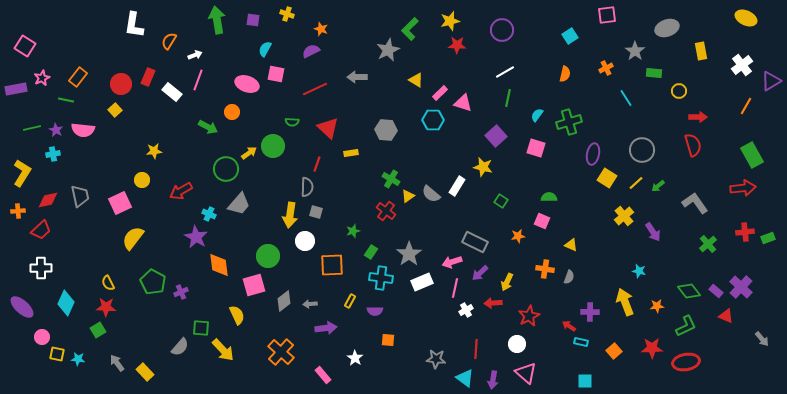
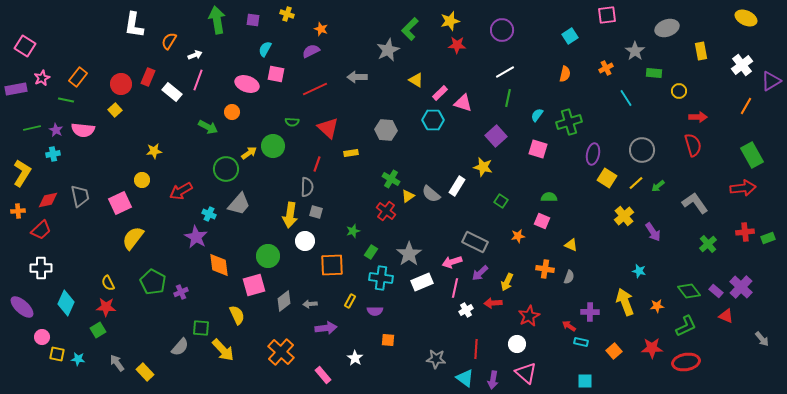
pink square at (536, 148): moved 2 px right, 1 px down
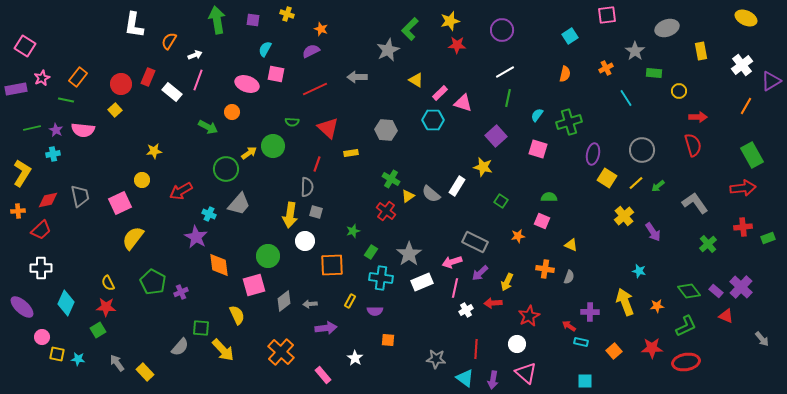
red cross at (745, 232): moved 2 px left, 5 px up
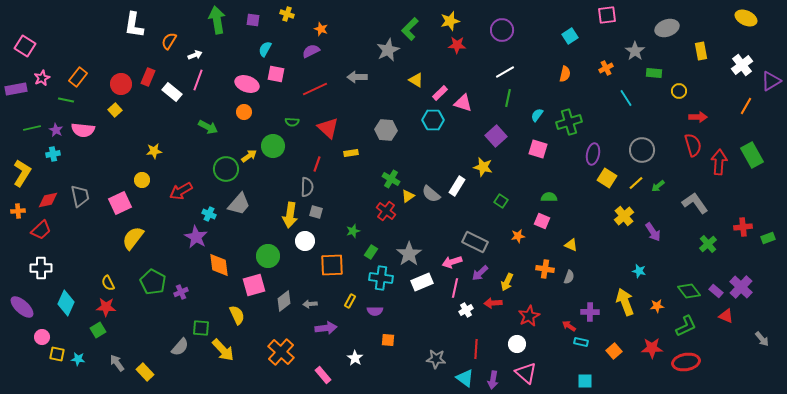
orange circle at (232, 112): moved 12 px right
yellow arrow at (249, 153): moved 3 px down
red arrow at (743, 188): moved 24 px left, 26 px up; rotated 80 degrees counterclockwise
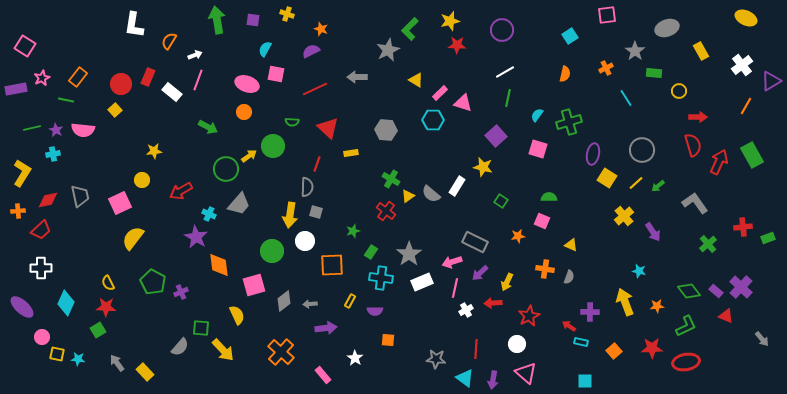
yellow rectangle at (701, 51): rotated 18 degrees counterclockwise
red arrow at (719, 162): rotated 20 degrees clockwise
green circle at (268, 256): moved 4 px right, 5 px up
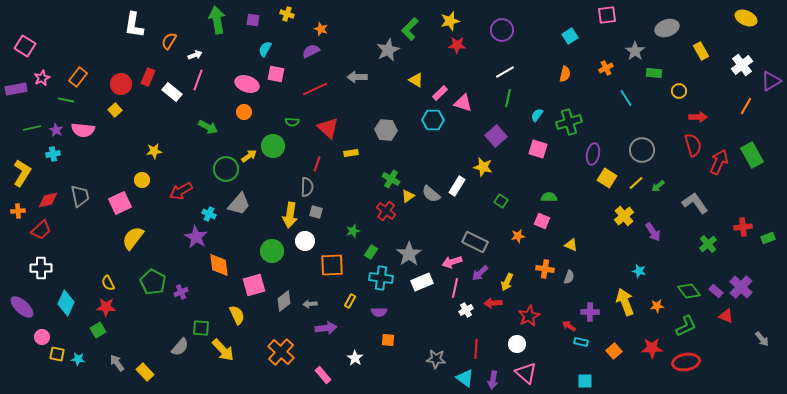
purple semicircle at (375, 311): moved 4 px right, 1 px down
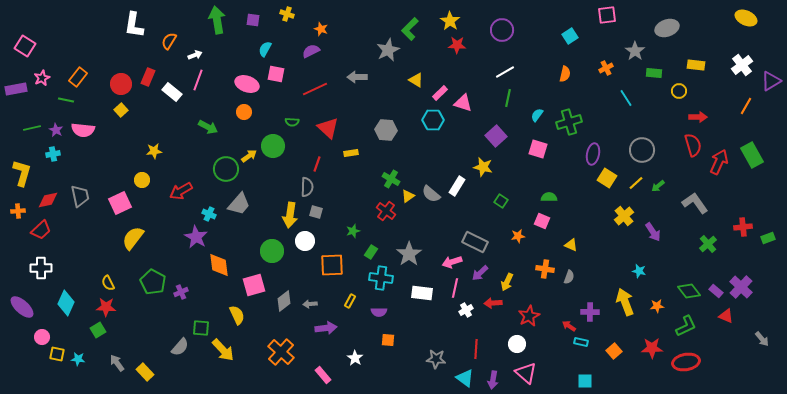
yellow star at (450, 21): rotated 24 degrees counterclockwise
yellow rectangle at (701, 51): moved 5 px left, 14 px down; rotated 54 degrees counterclockwise
yellow square at (115, 110): moved 6 px right
yellow L-shape at (22, 173): rotated 16 degrees counterclockwise
white rectangle at (422, 282): moved 11 px down; rotated 30 degrees clockwise
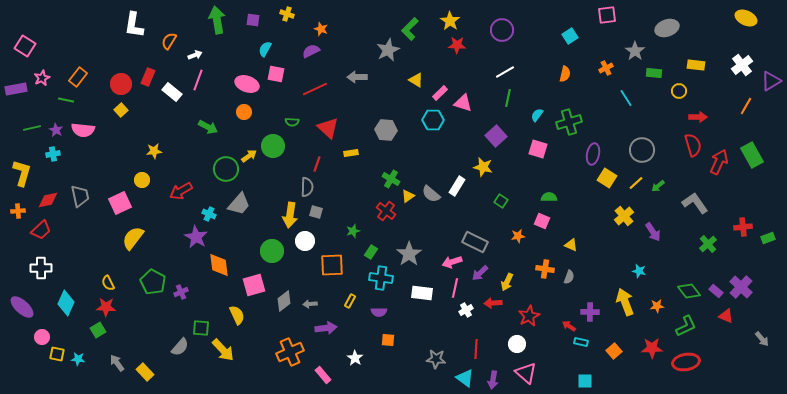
orange cross at (281, 352): moved 9 px right; rotated 24 degrees clockwise
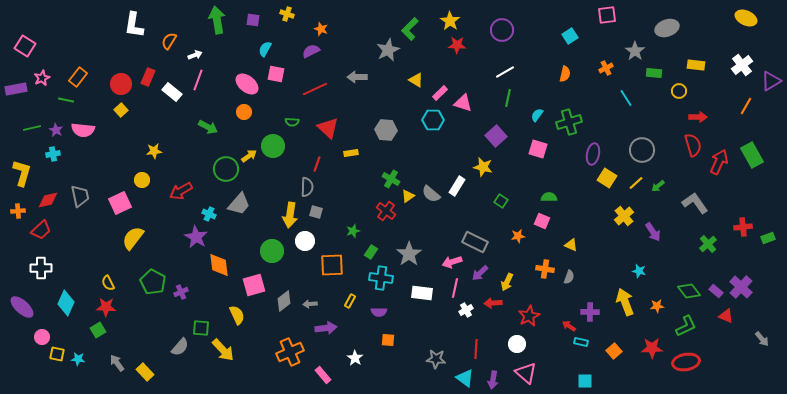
pink ellipse at (247, 84): rotated 20 degrees clockwise
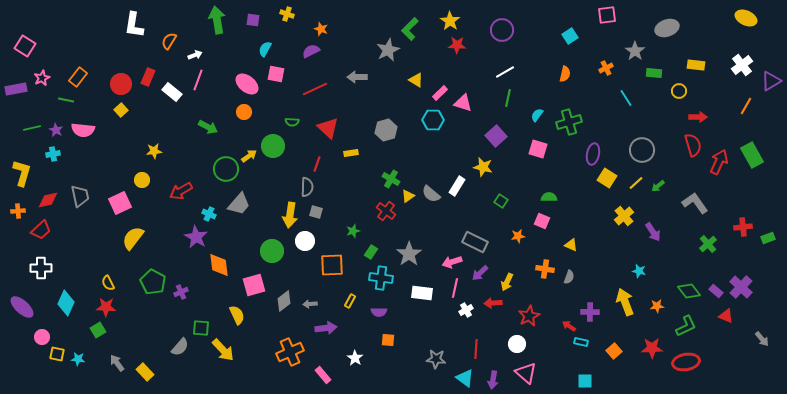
gray hexagon at (386, 130): rotated 20 degrees counterclockwise
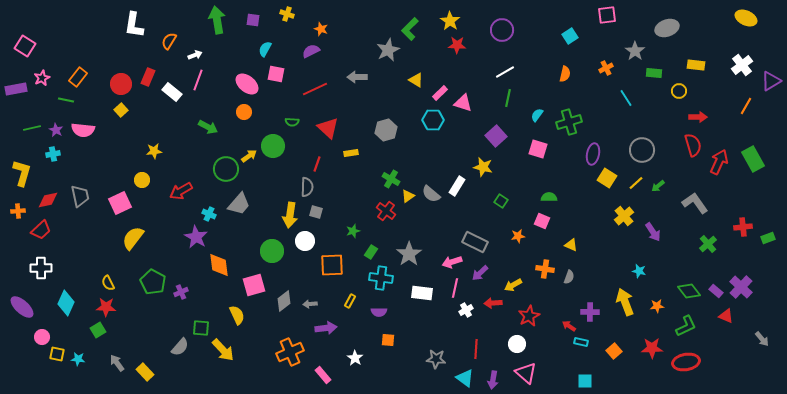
green rectangle at (752, 155): moved 1 px right, 4 px down
yellow arrow at (507, 282): moved 6 px right, 3 px down; rotated 36 degrees clockwise
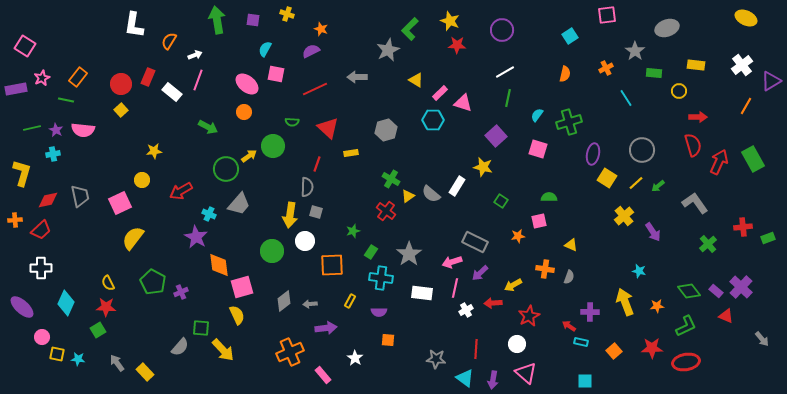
yellow star at (450, 21): rotated 12 degrees counterclockwise
orange cross at (18, 211): moved 3 px left, 9 px down
pink square at (542, 221): moved 3 px left; rotated 35 degrees counterclockwise
pink square at (254, 285): moved 12 px left, 2 px down
